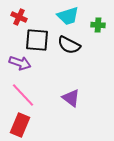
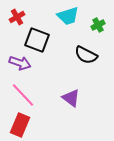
red cross: moved 2 px left; rotated 35 degrees clockwise
green cross: rotated 32 degrees counterclockwise
black square: rotated 15 degrees clockwise
black semicircle: moved 17 px right, 10 px down
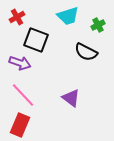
black square: moved 1 px left
black semicircle: moved 3 px up
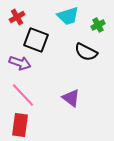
red rectangle: rotated 15 degrees counterclockwise
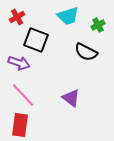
purple arrow: moved 1 px left
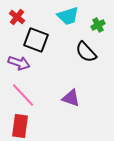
red cross: rotated 21 degrees counterclockwise
black semicircle: rotated 20 degrees clockwise
purple triangle: rotated 18 degrees counterclockwise
red rectangle: moved 1 px down
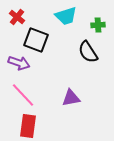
cyan trapezoid: moved 2 px left
green cross: rotated 24 degrees clockwise
black semicircle: moved 2 px right; rotated 10 degrees clockwise
purple triangle: rotated 30 degrees counterclockwise
red rectangle: moved 8 px right
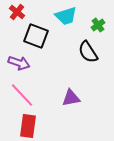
red cross: moved 5 px up
green cross: rotated 32 degrees counterclockwise
black square: moved 4 px up
pink line: moved 1 px left
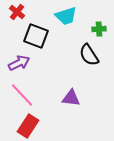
green cross: moved 1 px right, 4 px down; rotated 32 degrees clockwise
black semicircle: moved 1 px right, 3 px down
purple arrow: rotated 45 degrees counterclockwise
purple triangle: rotated 18 degrees clockwise
red rectangle: rotated 25 degrees clockwise
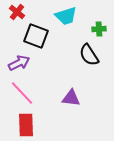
pink line: moved 2 px up
red rectangle: moved 2 px left, 1 px up; rotated 35 degrees counterclockwise
